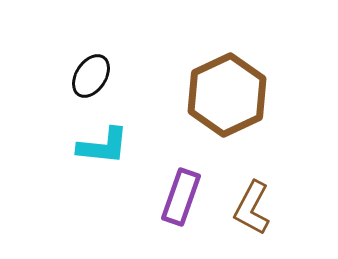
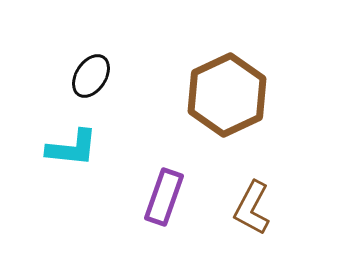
cyan L-shape: moved 31 px left, 2 px down
purple rectangle: moved 17 px left
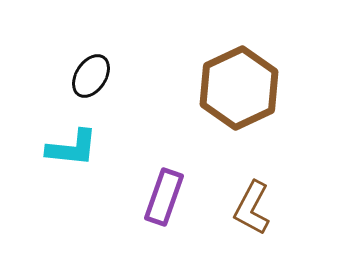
brown hexagon: moved 12 px right, 7 px up
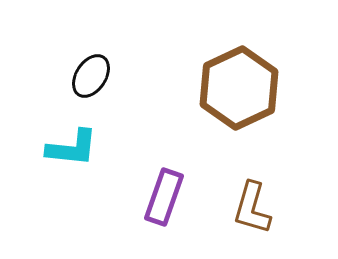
brown L-shape: rotated 12 degrees counterclockwise
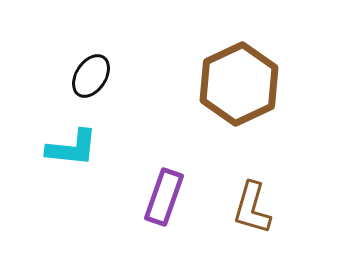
brown hexagon: moved 4 px up
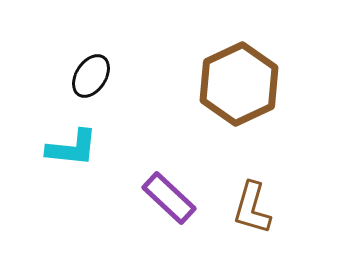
purple rectangle: moved 5 px right, 1 px down; rotated 66 degrees counterclockwise
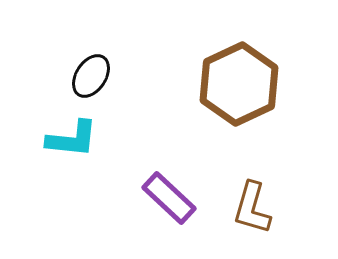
cyan L-shape: moved 9 px up
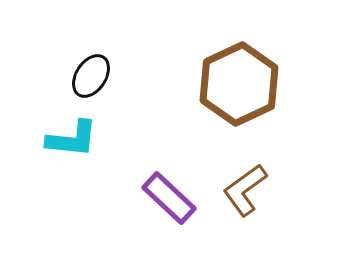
brown L-shape: moved 7 px left, 18 px up; rotated 38 degrees clockwise
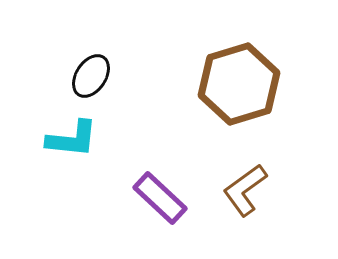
brown hexagon: rotated 8 degrees clockwise
purple rectangle: moved 9 px left
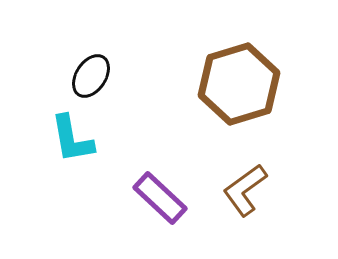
cyan L-shape: rotated 74 degrees clockwise
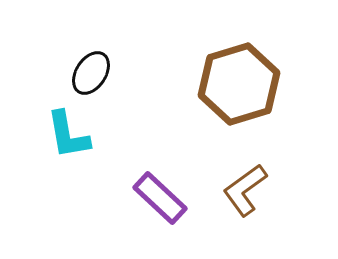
black ellipse: moved 3 px up
cyan L-shape: moved 4 px left, 4 px up
